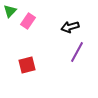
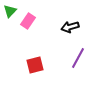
purple line: moved 1 px right, 6 px down
red square: moved 8 px right
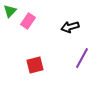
purple line: moved 4 px right
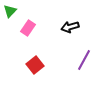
pink rectangle: moved 7 px down
purple line: moved 2 px right, 2 px down
red square: rotated 24 degrees counterclockwise
